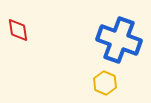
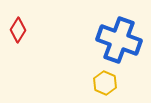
red diamond: rotated 40 degrees clockwise
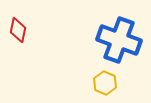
red diamond: rotated 20 degrees counterclockwise
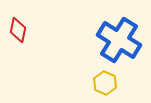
blue cross: rotated 12 degrees clockwise
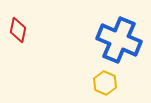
blue cross: rotated 9 degrees counterclockwise
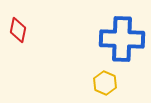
blue cross: moved 3 px right, 1 px up; rotated 21 degrees counterclockwise
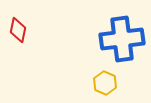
blue cross: rotated 9 degrees counterclockwise
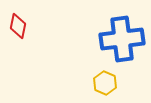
red diamond: moved 4 px up
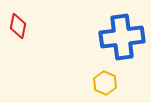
blue cross: moved 2 px up
